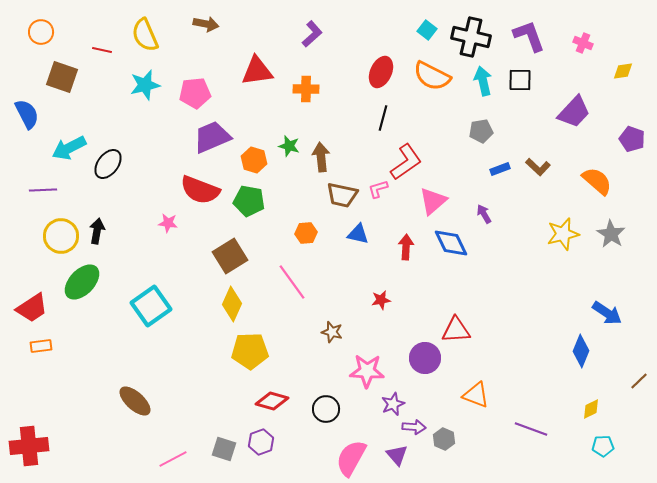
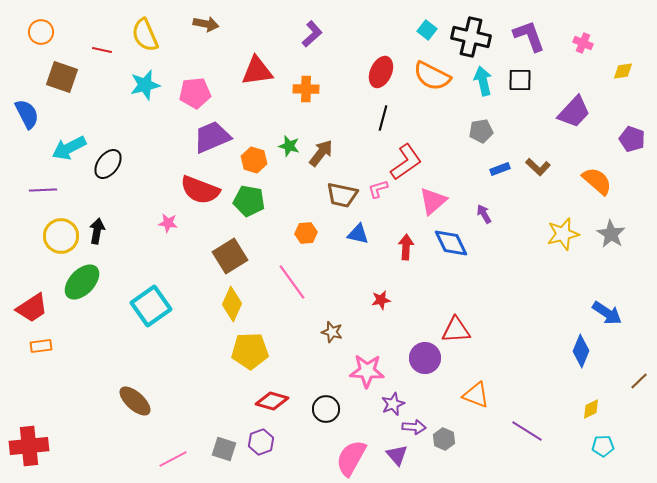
brown arrow at (321, 157): moved 4 px up; rotated 44 degrees clockwise
purple line at (531, 429): moved 4 px left, 2 px down; rotated 12 degrees clockwise
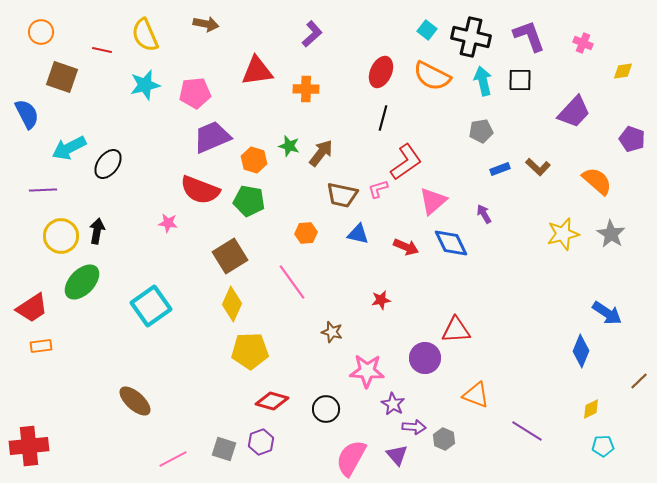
red arrow at (406, 247): rotated 110 degrees clockwise
purple star at (393, 404): rotated 20 degrees counterclockwise
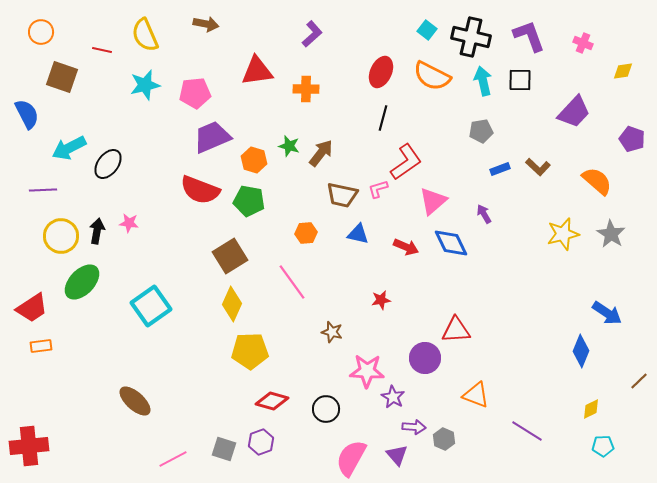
pink star at (168, 223): moved 39 px left
purple star at (393, 404): moved 7 px up
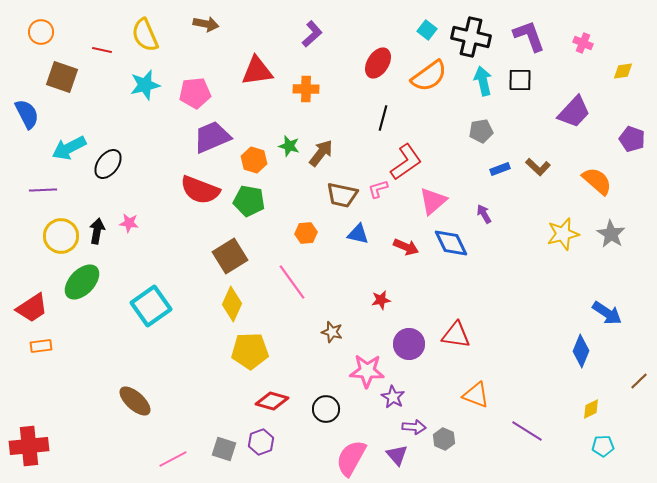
red ellipse at (381, 72): moved 3 px left, 9 px up; rotated 8 degrees clockwise
orange semicircle at (432, 76): moved 3 px left; rotated 63 degrees counterclockwise
red triangle at (456, 330): moved 5 px down; rotated 12 degrees clockwise
purple circle at (425, 358): moved 16 px left, 14 px up
